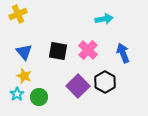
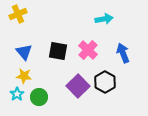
yellow star: rotated 14 degrees counterclockwise
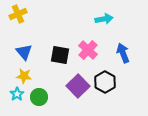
black square: moved 2 px right, 4 px down
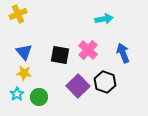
yellow star: moved 3 px up
black hexagon: rotated 10 degrees counterclockwise
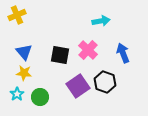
yellow cross: moved 1 px left, 1 px down
cyan arrow: moved 3 px left, 2 px down
purple square: rotated 10 degrees clockwise
green circle: moved 1 px right
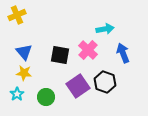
cyan arrow: moved 4 px right, 8 px down
green circle: moved 6 px right
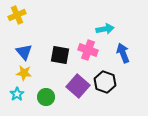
pink cross: rotated 24 degrees counterclockwise
purple square: rotated 15 degrees counterclockwise
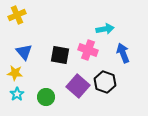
yellow star: moved 9 px left
